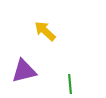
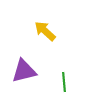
green line: moved 6 px left, 2 px up
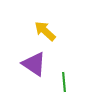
purple triangle: moved 10 px right, 7 px up; rotated 48 degrees clockwise
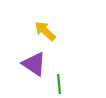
green line: moved 5 px left, 2 px down
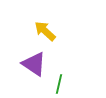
green line: rotated 18 degrees clockwise
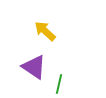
purple triangle: moved 3 px down
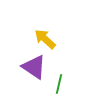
yellow arrow: moved 8 px down
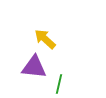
purple triangle: rotated 28 degrees counterclockwise
